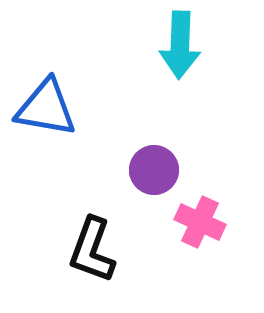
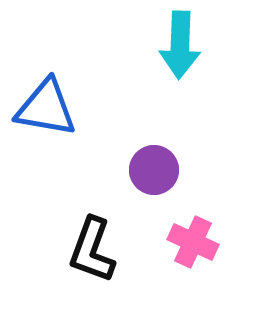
pink cross: moved 7 px left, 20 px down
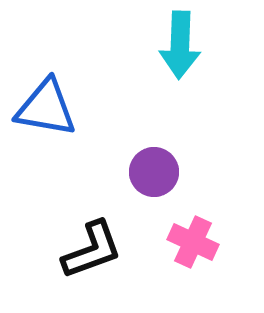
purple circle: moved 2 px down
black L-shape: rotated 130 degrees counterclockwise
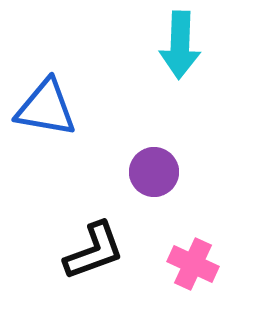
pink cross: moved 22 px down
black L-shape: moved 2 px right, 1 px down
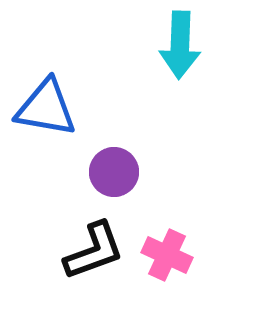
purple circle: moved 40 px left
pink cross: moved 26 px left, 9 px up
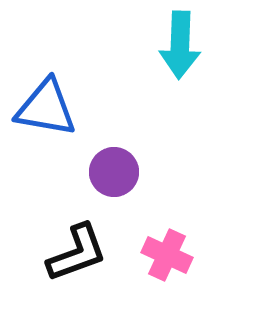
black L-shape: moved 17 px left, 2 px down
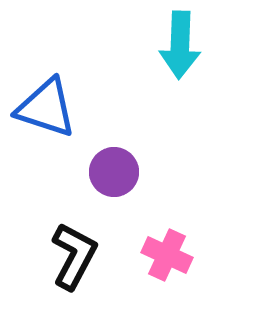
blue triangle: rotated 8 degrees clockwise
black L-shape: moved 3 px left, 3 px down; rotated 42 degrees counterclockwise
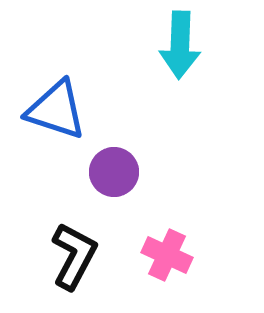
blue triangle: moved 10 px right, 2 px down
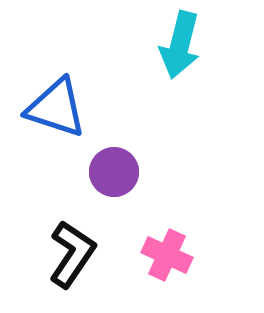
cyan arrow: rotated 12 degrees clockwise
blue triangle: moved 2 px up
black L-shape: moved 2 px left, 2 px up; rotated 6 degrees clockwise
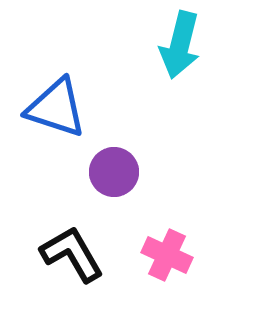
black L-shape: rotated 64 degrees counterclockwise
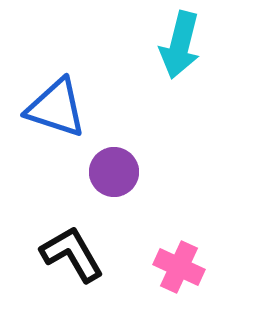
pink cross: moved 12 px right, 12 px down
